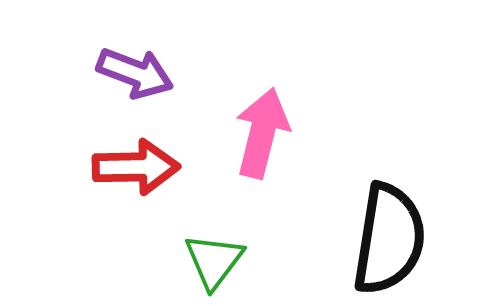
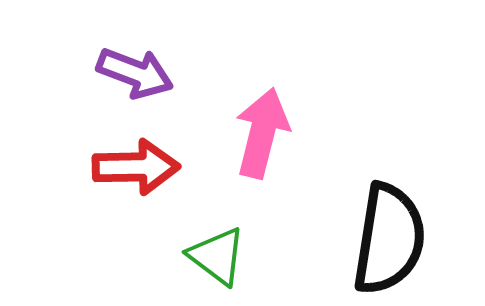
green triangle: moved 3 px right, 5 px up; rotated 30 degrees counterclockwise
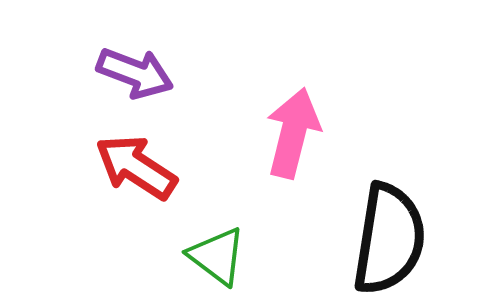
pink arrow: moved 31 px right
red arrow: rotated 146 degrees counterclockwise
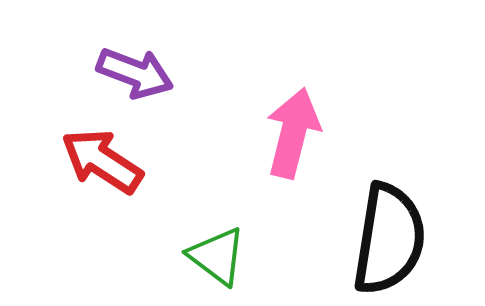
red arrow: moved 34 px left, 6 px up
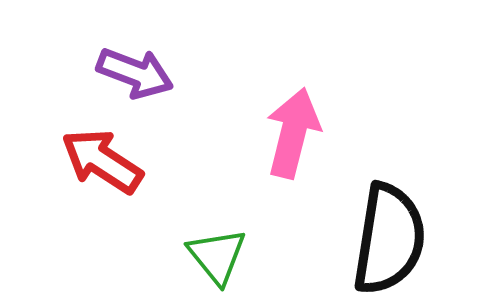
green triangle: rotated 14 degrees clockwise
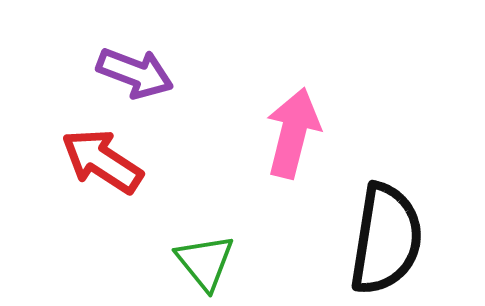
black semicircle: moved 3 px left
green triangle: moved 12 px left, 6 px down
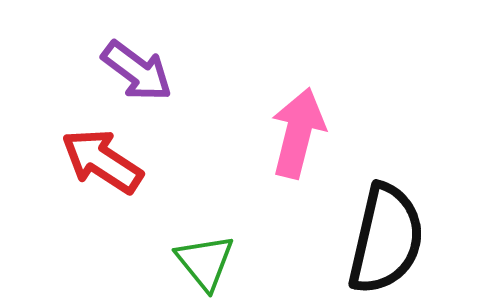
purple arrow: moved 2 px right, 2 px up; rotated 16 degrees clockwise
pink arrow: moved 5 px right
black semicircle: rotated 4 degrees clockwise
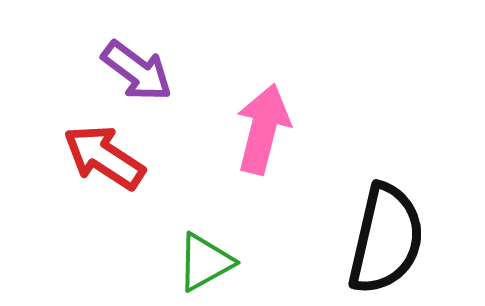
pink arrow: moved 35 px left, 4 px up
red arrow: moved 2 px right, 4 px up
green triangle: rotated 40 degrees clockwise
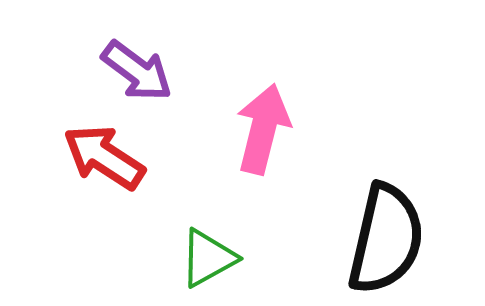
green triangle: moved 3 px right, 4 px up
